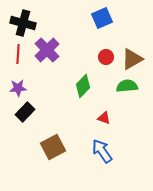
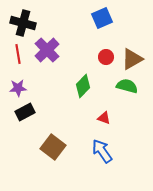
red line: rotated 12 degrees counterclockwise
green semicircle: rotated 20 degrees clockwise
black rectangle: rotated 18 degrees clockwise
brown square: rotated 25 degrees counterclockwise
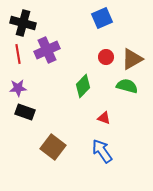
purple cross: rotated 20 degrees clockwise
black rectangle: rotated 48 degrees clockwise
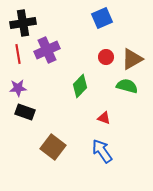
black cross: rotated 25 degrees counterclockwise
green diamond: moved 3 px left
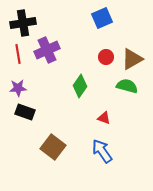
green diamond: rotated 10 degrees counterclockwise
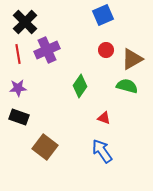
blue square: moved 1 px right, 3 px up
black cross: moved 2 px right, 1 px up; rotated 35 degrees counterclockwise
red circle: moved 7 px up
black rectangle: moved 6 px left, 5 px down
brown square: moved 8 px left
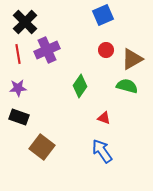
brown square: moved 3 px left
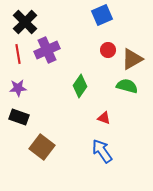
blue square: moved 1 px left
red circle: moved 2 px right
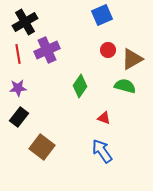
black cross: rotated 15 degrees clockwise
green semicircle: moved 2 px left
black rectangle: rotated 72 degrees counterclockwise
